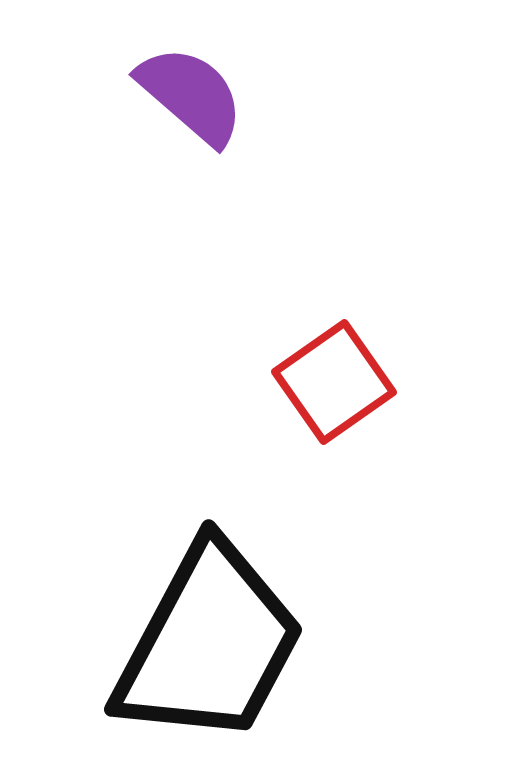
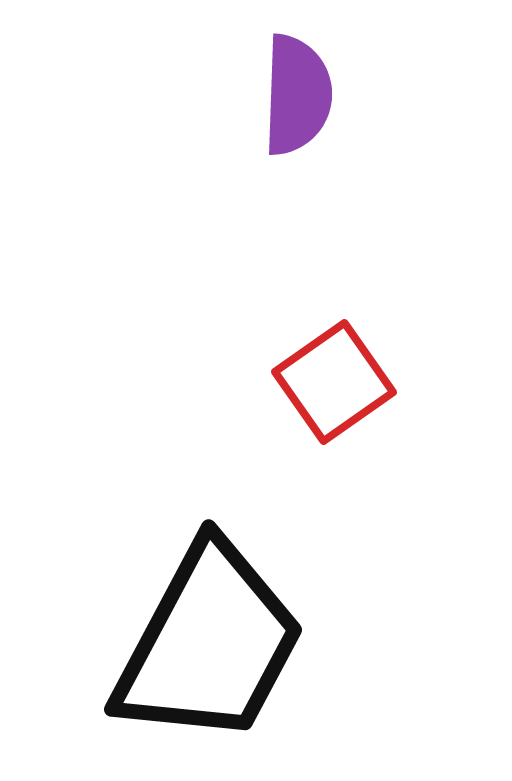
purple semicircle: moved 106 px right; rotated 51 degrees clockwise
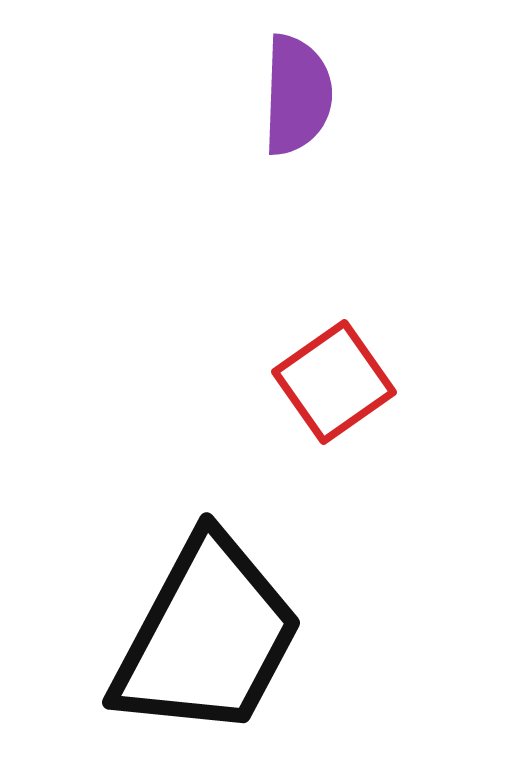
black trapezoid: moved 2 px left, 7 px up
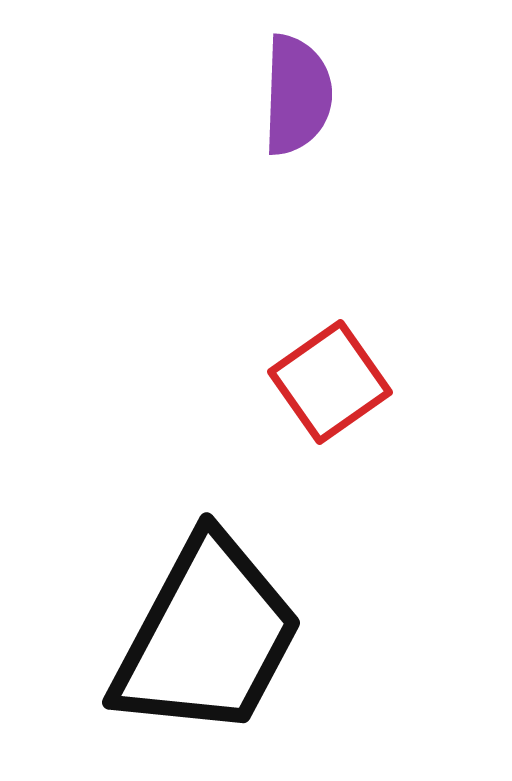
red square: moved 4 px left
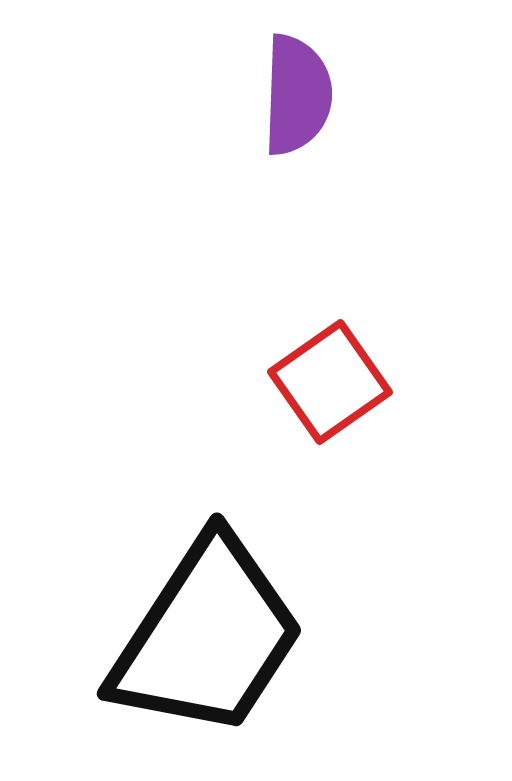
black trapezoid: rotated 5 degrees clockwise
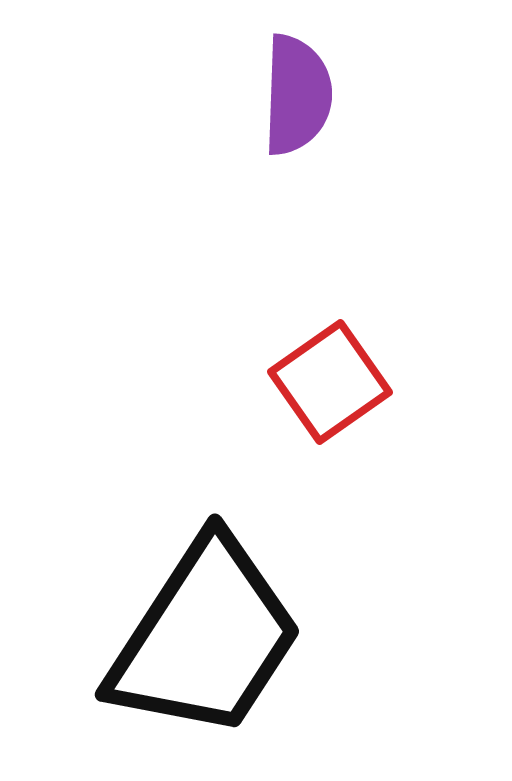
black trapezoid: moved 2 px left, 1 px down
